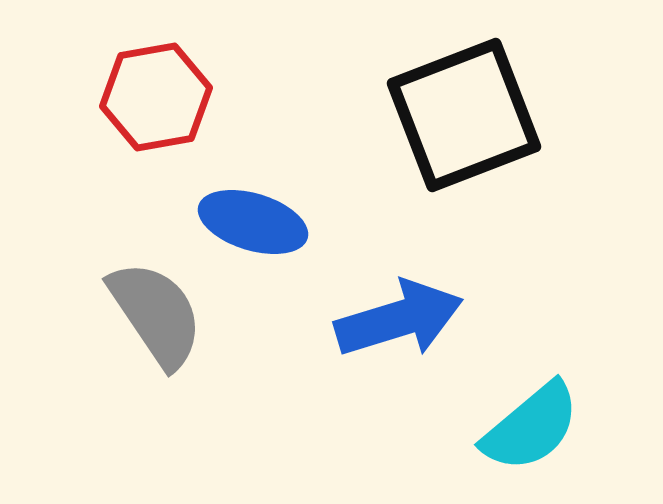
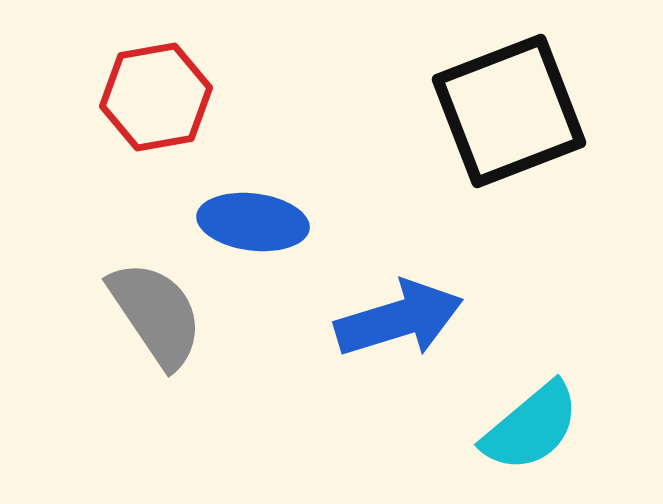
black square: moved 45 px right, 4 px up
blue ellipse: rotated 10 degrees counterclockwise
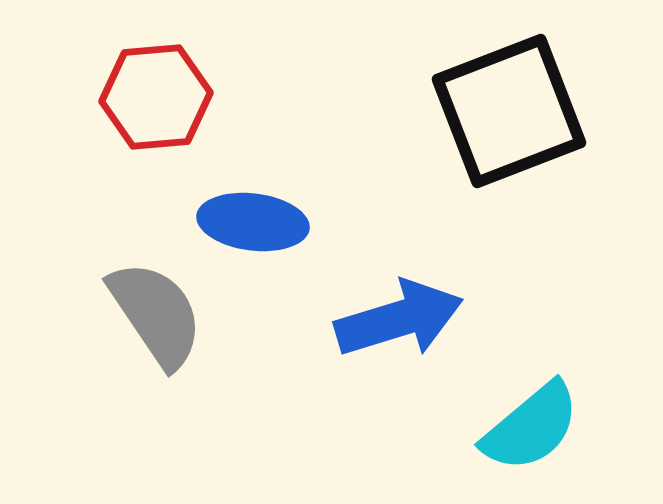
red hexagon: rotated 5 degrees clockwise
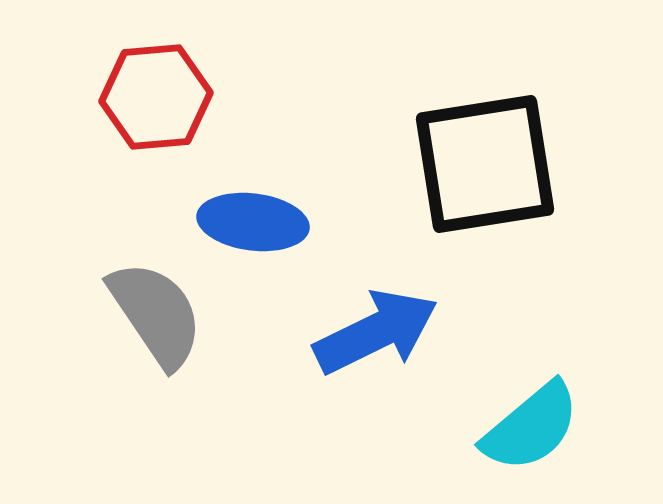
black square: moved 24 px left, 53 px down; rotated 12 degrees clockwise
blue arrow: moved 23 px left, 13 px down; rotated 9 degrees counterclockwise
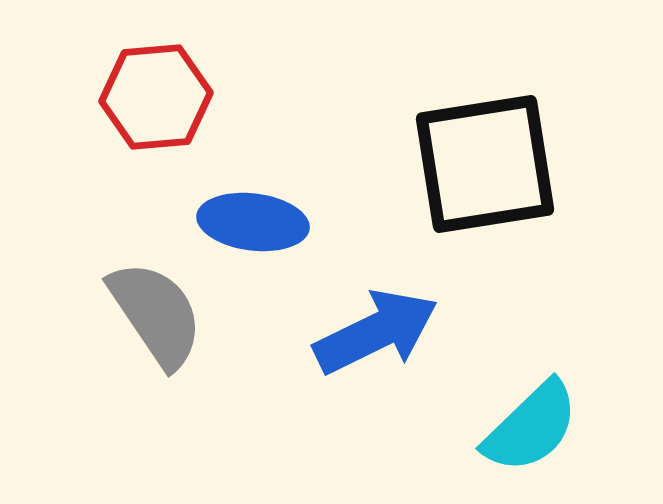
cyan semicircle: rotated 4 degrees counterclockwise
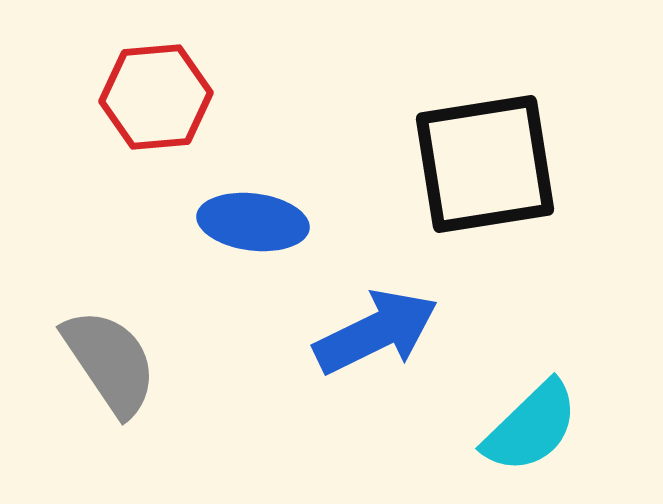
gray semicircle: moved 46 px left, 48 px down
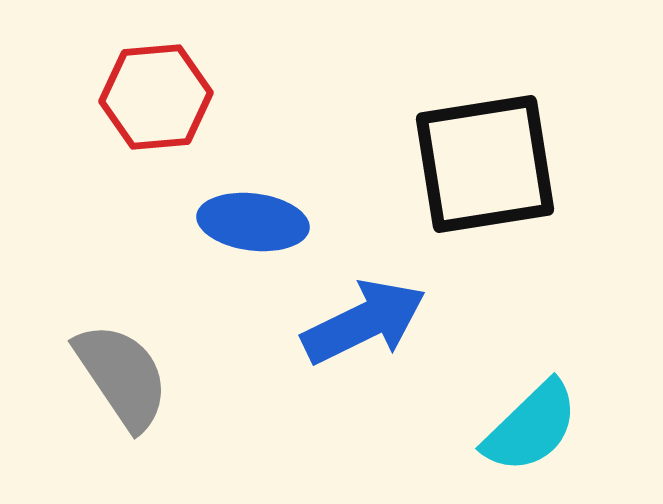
blue arrow: moved 12 px left, 10 px up
gray semicircle: moved 12 px right, 14 px down
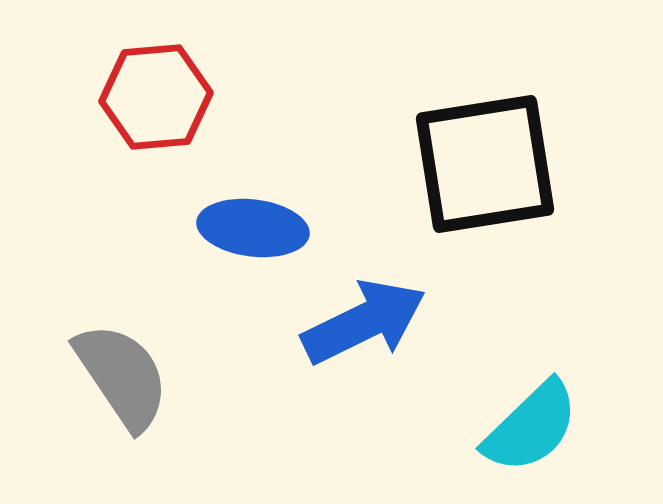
blue ellipse: moved 6 px down
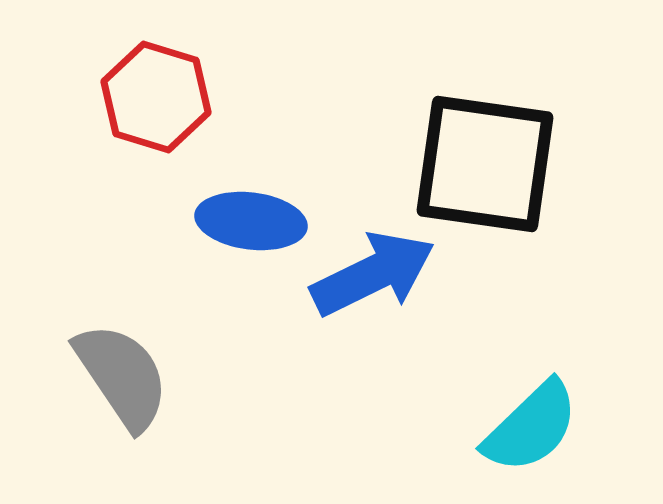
red hexagon: rotated 22 degrees clockwise
black square: rotated 17 degrees clockwise
blue ellipse: moved 2 px left, 7 px up
blue arrow: moved 9 px right, 48 px up
